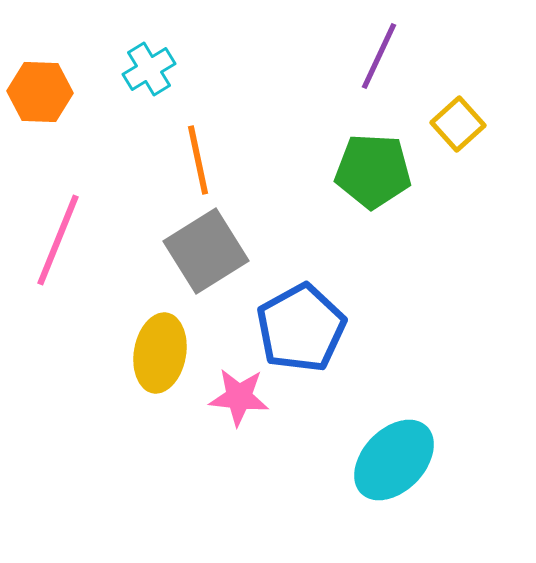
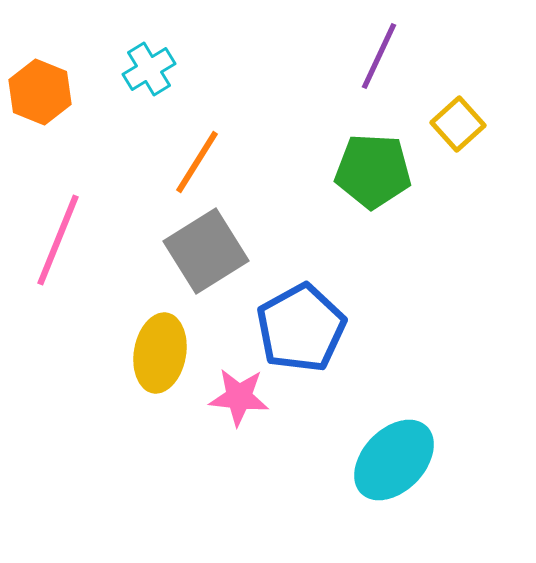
orange hexagon: rotated 20 degrees clockwise
orange line: moved 1 px left, 2 px down; rotated 44 degrees clockwise
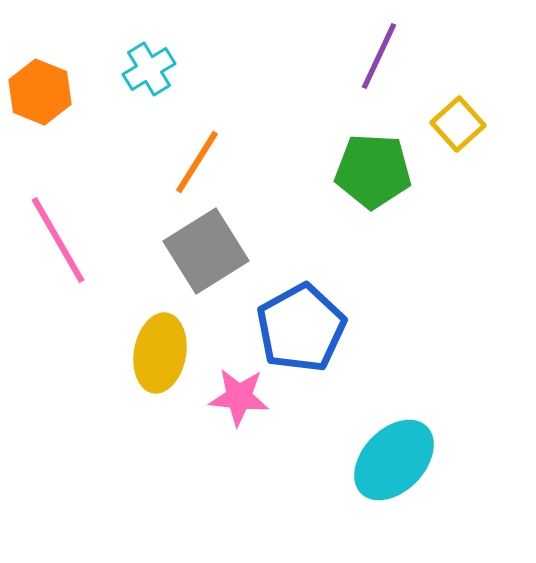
pink line: rotated 52 degrees counterclockwise
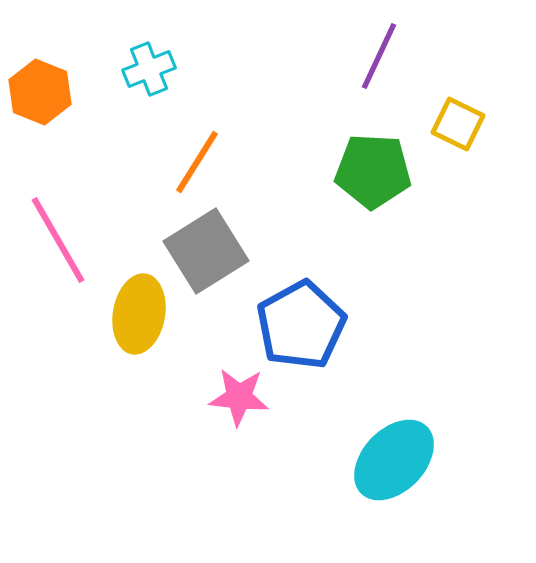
cyan cross: rotated 9 degrees clockwise
yellow square: rotated 22 degrees counterclockwise
blue pentagon: moved 3 px up
yellow ellipse: moved 21 px left, 39 px up
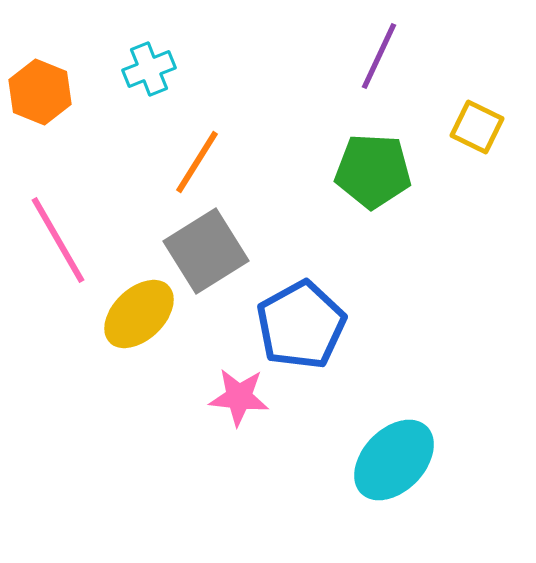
yellow square: moved 19 px right, 3 px down
yellow ellipse: rotated 36 degrees clockwise
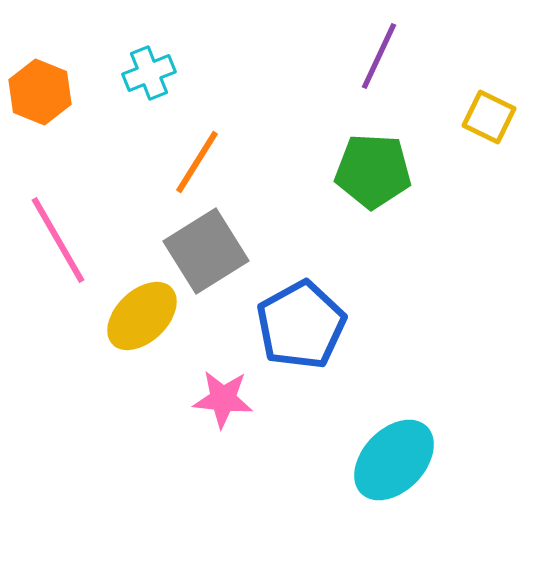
cyan cross: moved 4 px down
yellow square: moved 12 px right, 10 px up
yellow ellipse: moved 3 px right, 2 px down
pink star: moved 16 px left, 2 px down
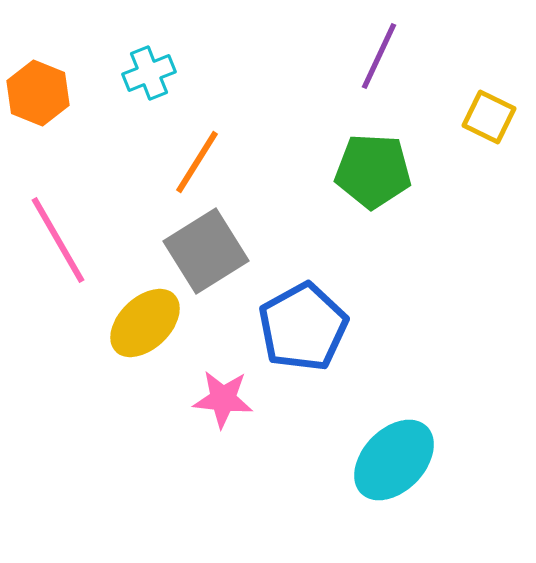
orange hexagon: moved 2 px left, 1 px down
yellow ellipse: moved 3 px right, 7 px down
blue pentagon: moved 2 px right, 2 px down
